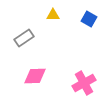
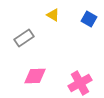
yellow triangle: rotated 32 degrees clockwise
pink cross: moved 4 px left
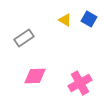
yellow triangle: moved 12 px right, 5 px down
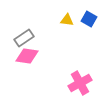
yellow triangle: moved 2 px right; rotated 24 degrees counterclockwise
pink diamond: moved 8 px left, 20 px up; rotated 10 degrees clockwise
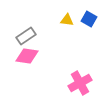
gray rectangle: moved 2 px right, 2 px up
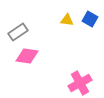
blue square: moved 1 px right
gray rectangle: moved 8 px left, 4 px up
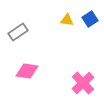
blue square: rotated 28 degrees clockwise
pink diamond: moved 15 px down
pink cross: moved 3 px right; rotated 15 degrees counterclockwise
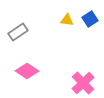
pink diamond: rotated 25 degrees clockwise
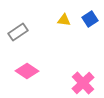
yellow triangle: moved 3 px left
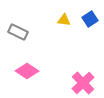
gray rectangle: rotated 60 degrees clockwise
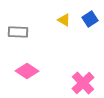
yellow triangle: rotated 24 degrees clockwise
gray rectangle: rotated 24 degrees counterclockwise
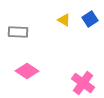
pink cross: rotated 10 degrees counterclockwise
